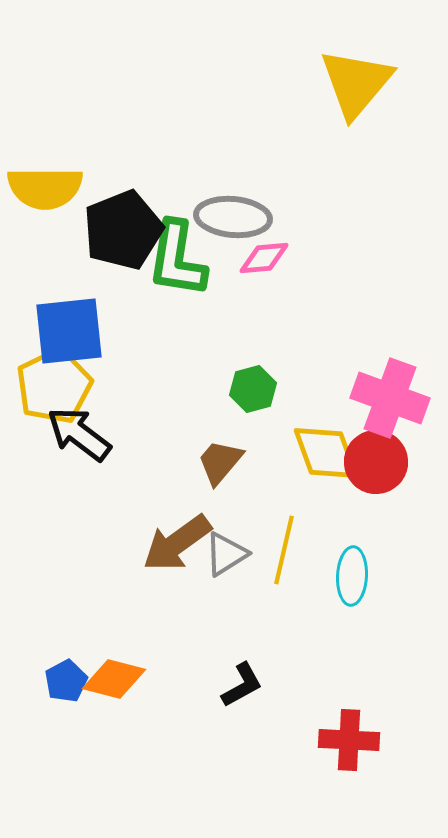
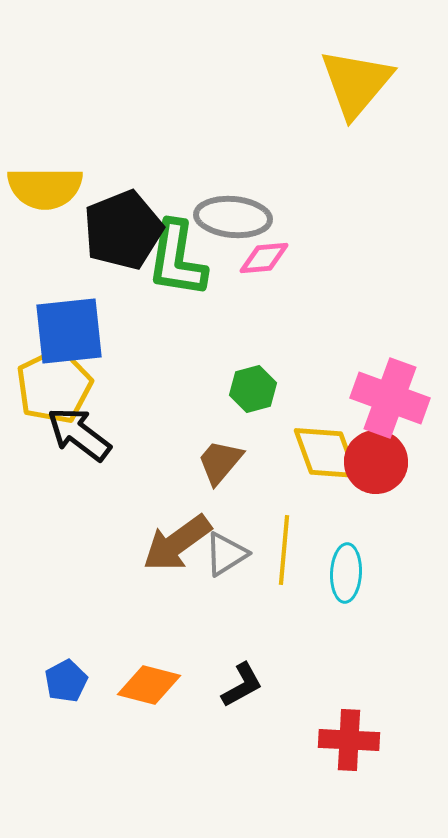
yellow line: rotated 8 degrees counterclockwise
cyan ellipse: moved 6 px left, 3 px up
orange diamond: moved 35 px right, 6 px down
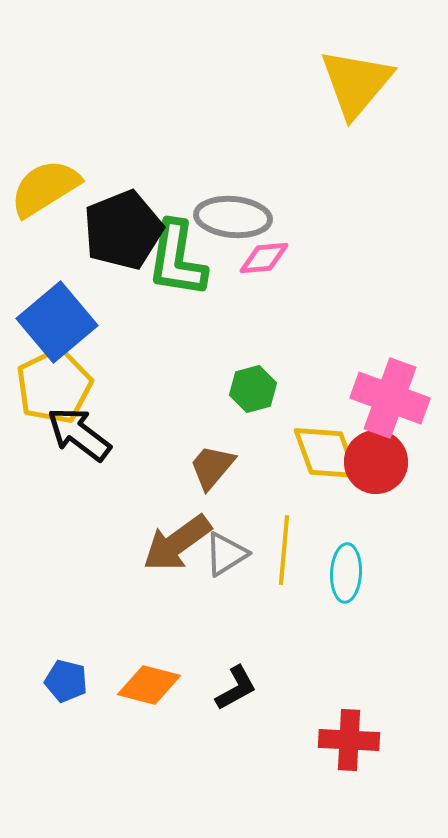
yellow semicircle: rotated 148 degrees clockwise
blue square: moved 12 px left, 9 px up; rotated 34 degrees counterclockwise
brown trapezoid: moved 8 px left, 5 px down
blue pentagon: rotated 30 degrees counterclockwise
black L-shape: moved 6 px left, 3 px down
